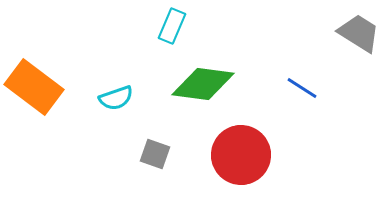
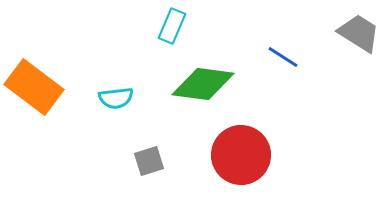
blue line: moved 19 px left, 31 px up
cyan semicircle: rotated 12 degrees clockwise
gray square: moved 6 px left, 7 px down; rotated 36 degrees counterclockwise
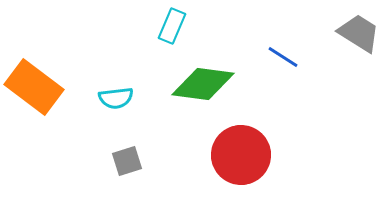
gray square: moved 22 px left
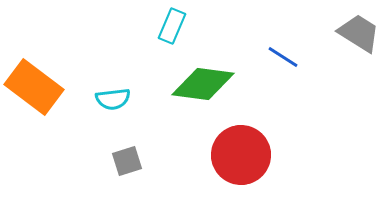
cyan semicircle: moved 3 px left, 1 px down
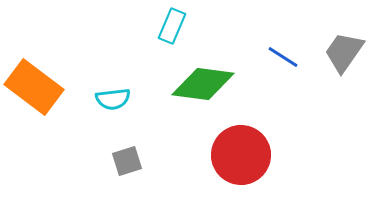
gray trapezoid: moved 15 px left, 19 px down; rotated 87 degrees counterclockwise
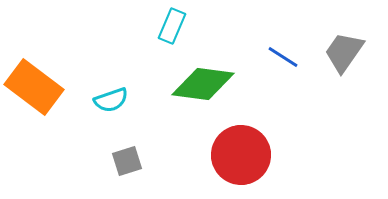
cyan semicircle: moved 2 px left, 1 px down; rotated 12 degrees counterclockwise
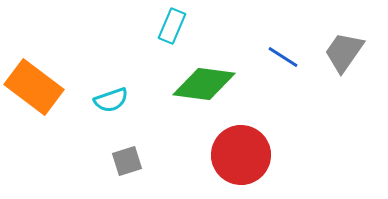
green diamond: moved 1 px right
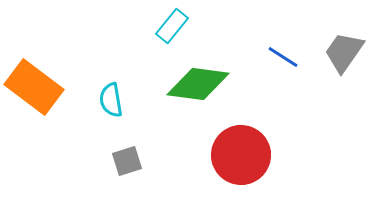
cyan rectangle: rotated 16 degrees clockwise
green diamond: moved 6 px left
cyan semicircle: rotated 100 degrees clockwise
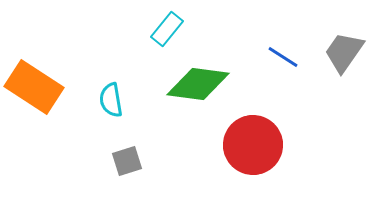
cyan rectangle: moved 5 px left, 3 px down
orange rectangle: rotated 4 degrees counterclockwise
red circle: moved 12 px right, 10 px up
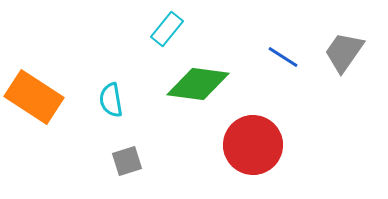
orange rectangle: moved 10 px down
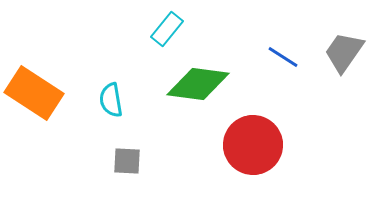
orange rectangle: moved 4 px up
gray square: rotated 20 degrees clockwise
